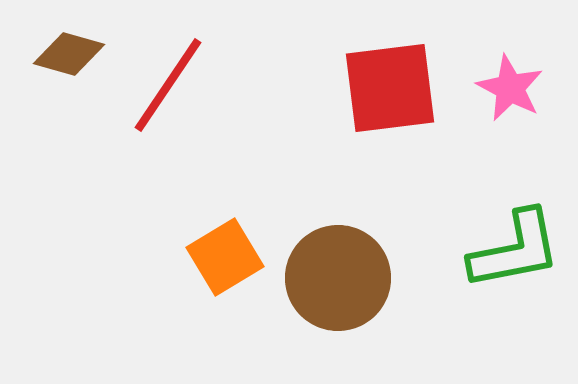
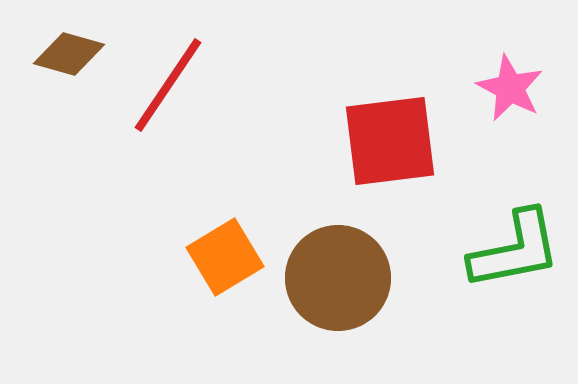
red square: moved 53 px down
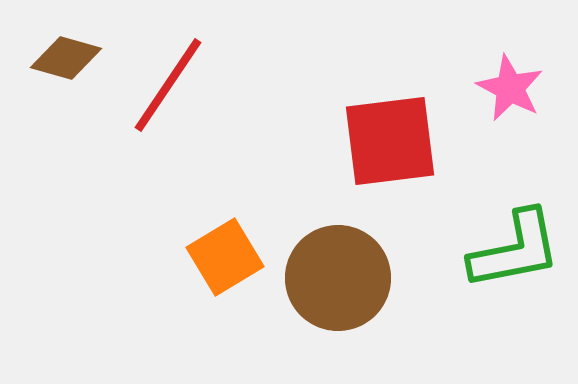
brown diamond: moved 3 px left, 4 px down
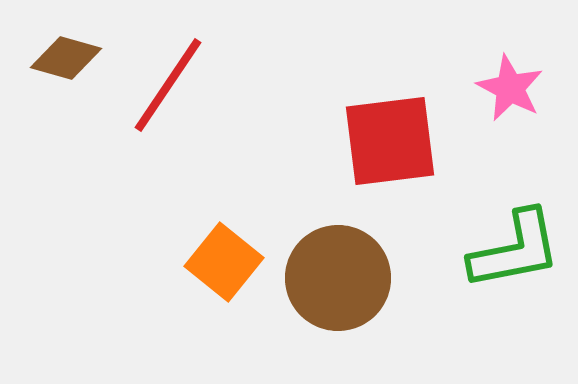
orange square: moved 1 px left, 5 px down; rotated 20 degrees counterclockwise
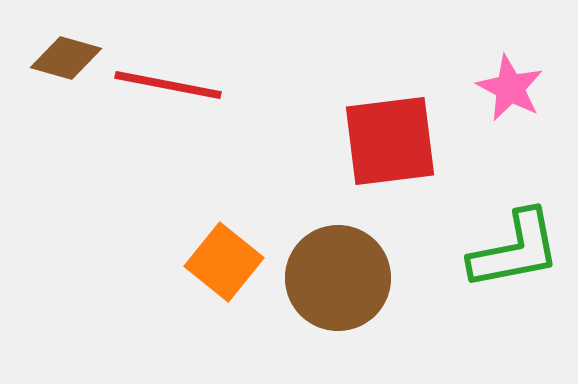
red line: rotated 67 degrees clockwise
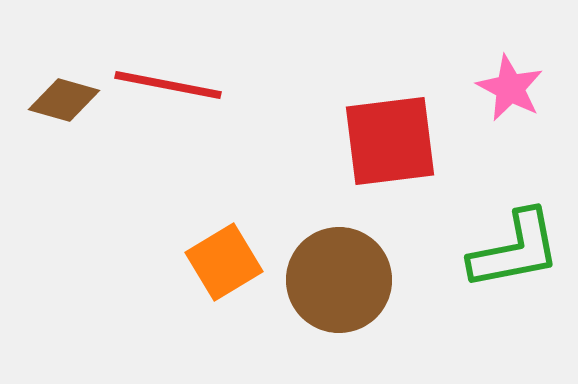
brown diamond: moved 2 px left, 42 px down
orange square: rotated 20 degrees clockwise
brown circle: moved 1 px right, 2 px down
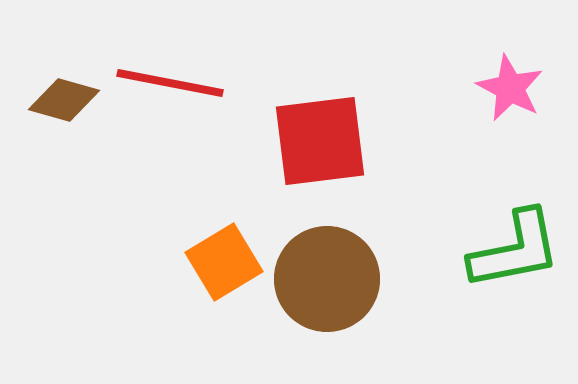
red line: moved 2 px right, 2 px up
red square: moved 70 px left
brown circle: moved 12 px left, 1 px up
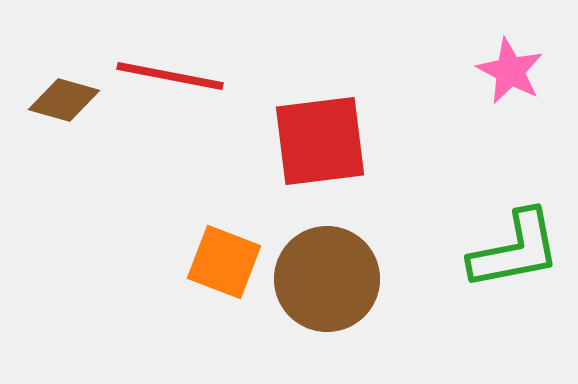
red line: moved 7 px up
pink star: moved 17 px up
orange square: rotated 38 degrees counterclockwise
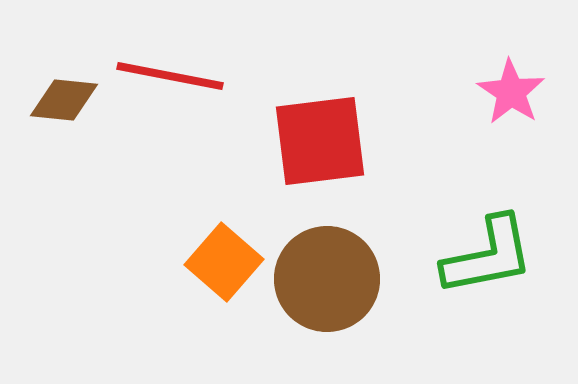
pink star: moved 1 px right, 21 px down; rotated 6 degrees clockwise
brown diamond: rotated 10 degrees counterclockwise
green L-shape: moved 27 px left, 6 px down
orange square: rotated 20 degrees clockwise
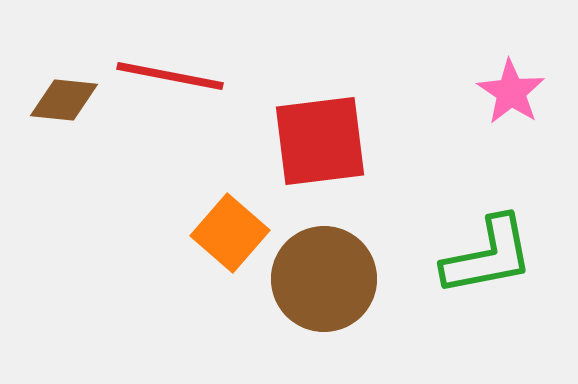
orange square: moved 6 px right, 29 px up
brown circle: moved 3 px left
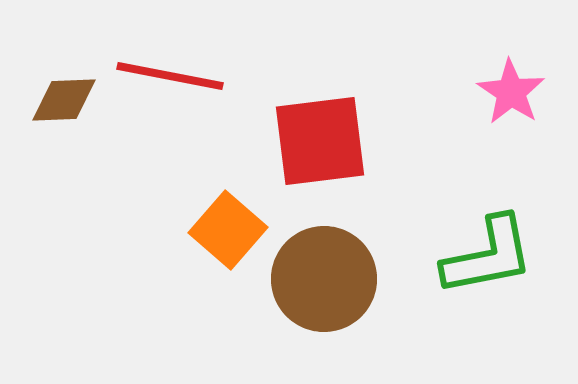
brown diamond: rotated 8 degrees counterclockwise
orange square: moved 2 px left, 3 px up
